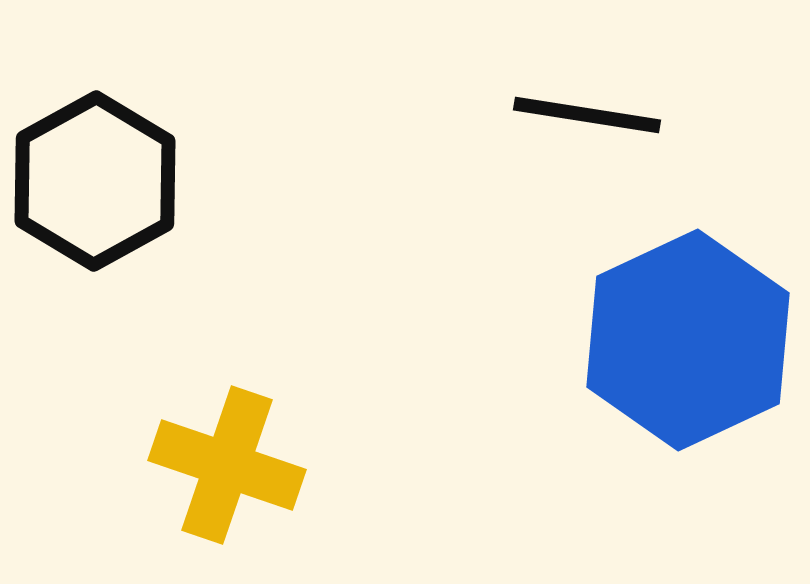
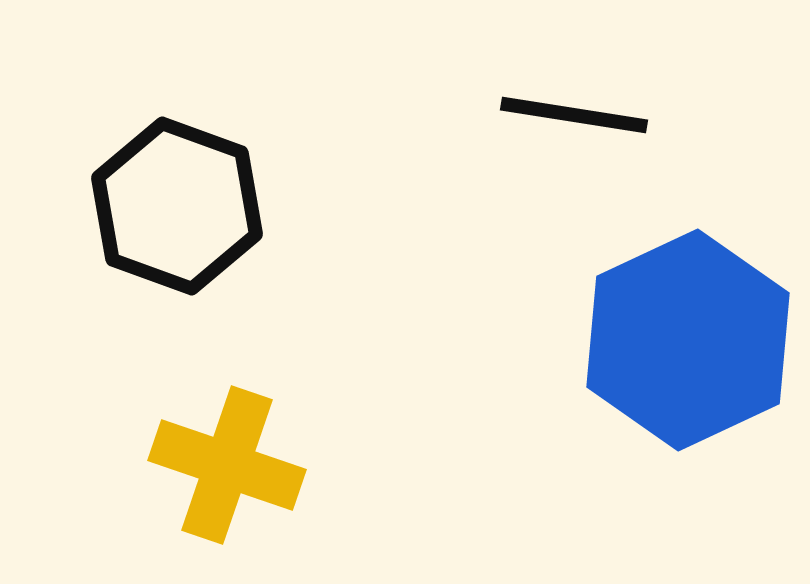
black line: moved 13 px left
black hexagon: moved 82 px right, 25 px down; rotated 11 degrees counterclockwise
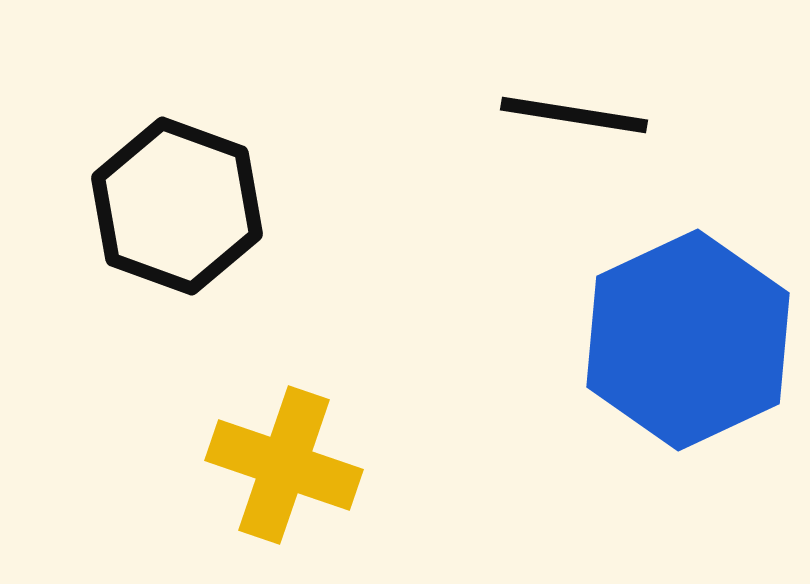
yellow cross: moved 57 px right
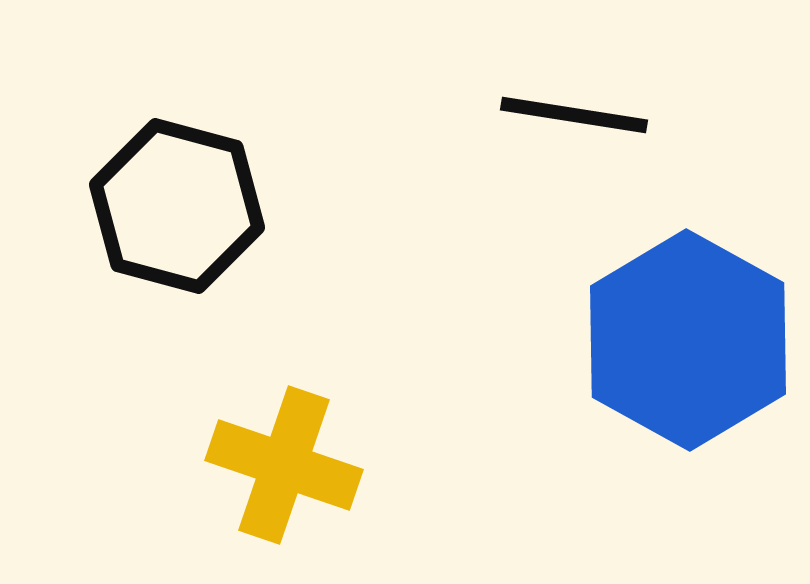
black hexagon: rotated 5 degrees counterclockwise
blue hexagon: rotated 6 degrees counterclockwise
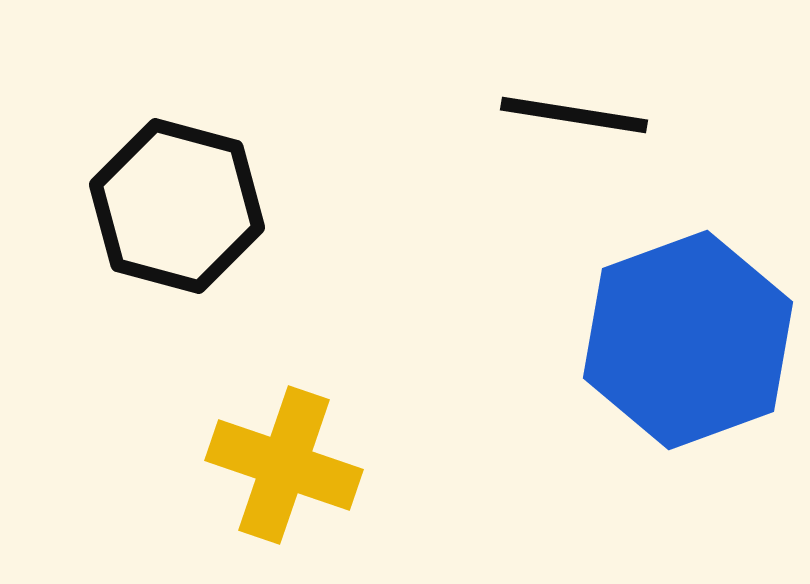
blue hexagon: rotated 11 degrees clockwise
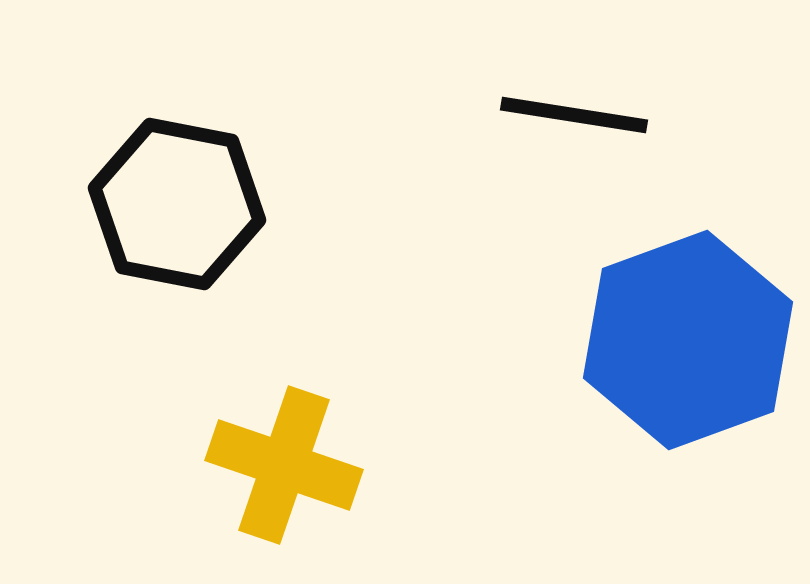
black hexagon: moved 2 px up; rotated 4 degrees counterclockwise
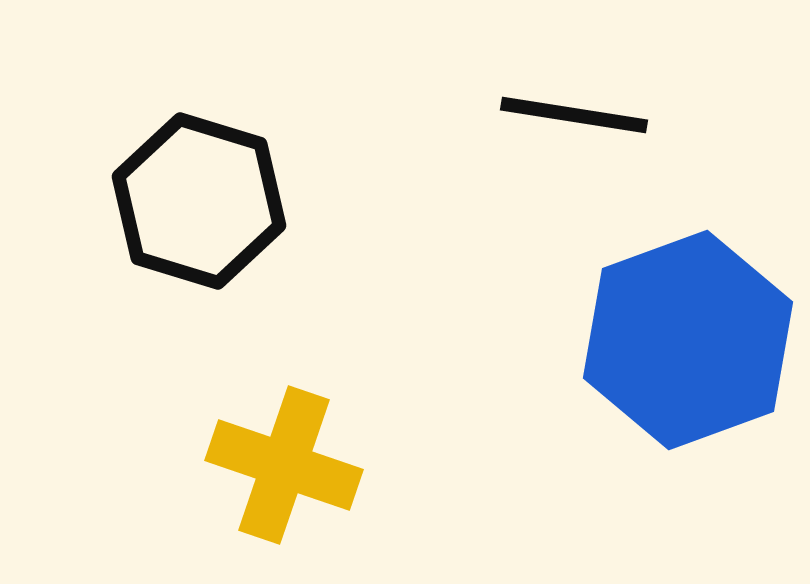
black hexagon: moved 22 px right, 3 px up; rotated 6 degrees clockwise
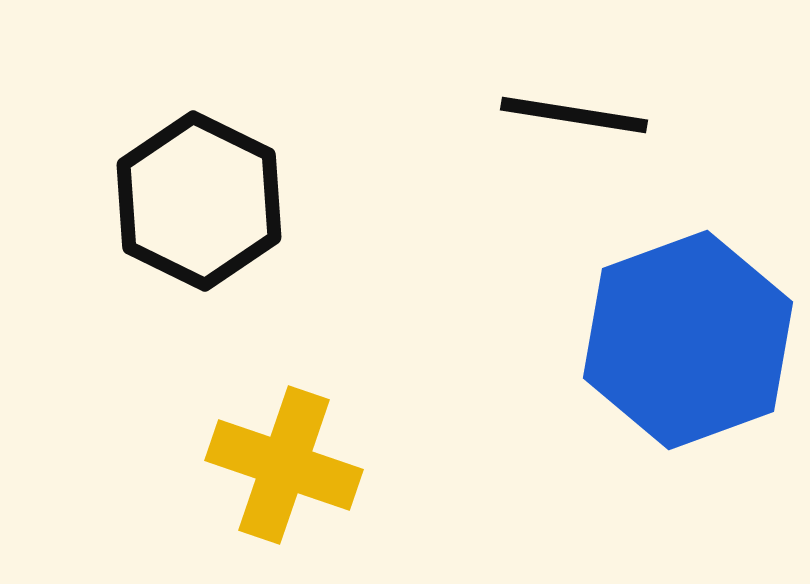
black hexagon: rotated 9 degrees clockwise
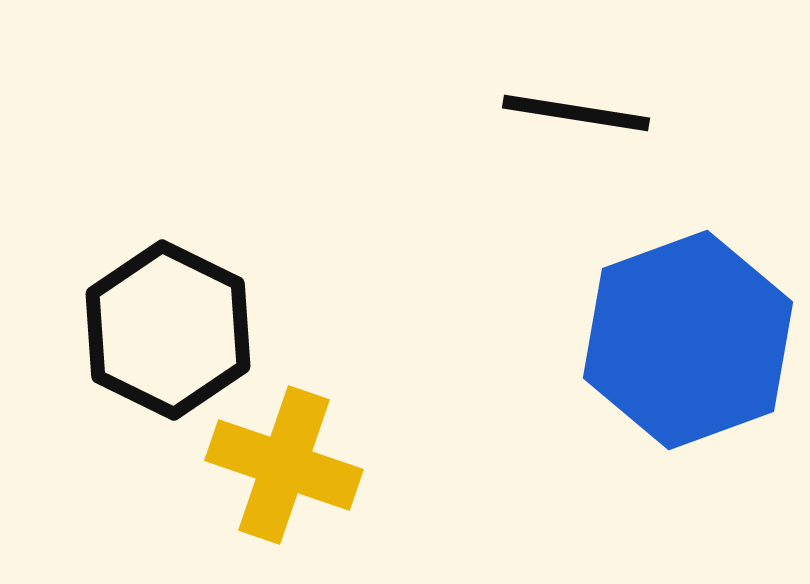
black line: moved 2 px right, 2 px up
black hexagon: moved 31 px left, 129 px down
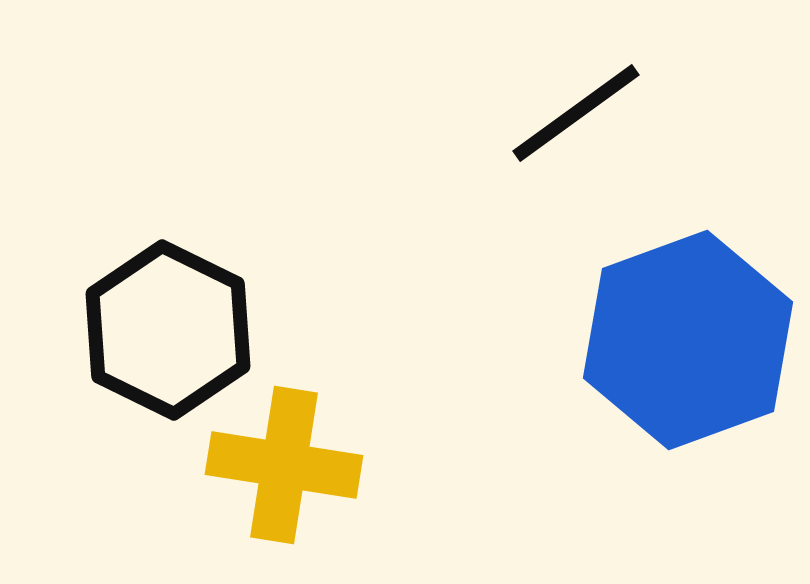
black line: rotated 45 degrees counterclockwise
yellow cross: rotated 10 degrees counterclockwise
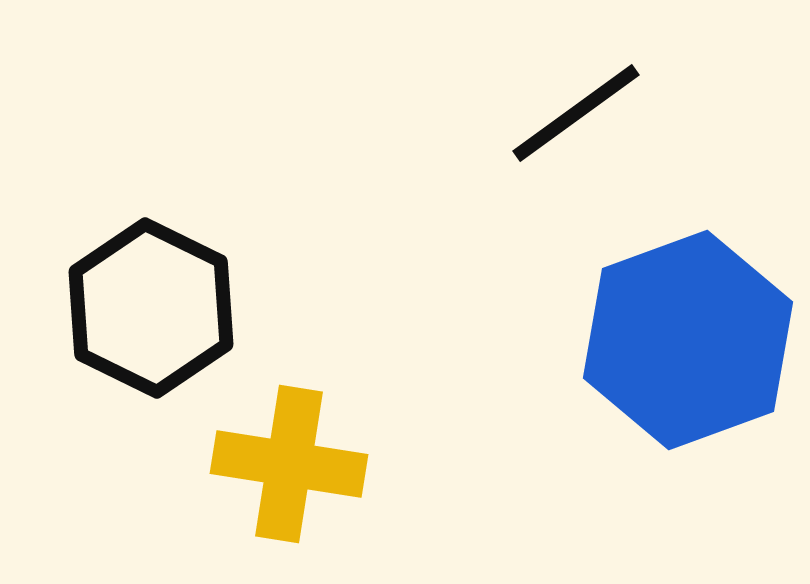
black hexagon: moved 17 px left, 22 px up
yellow cross: moved 5 px right, 1 px up
